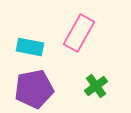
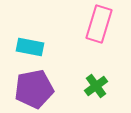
pink rectangle: moved 20 px right, 9 px up; rotated 12 degrees counterclockwise
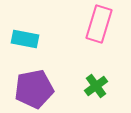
cyan rectangle: moved 5 px left, 8 px up
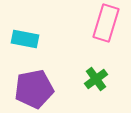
pink rectangle: moved 7 px right, 1 px up
green cross: moved 7 px up
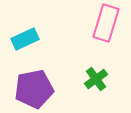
cyan rectangle: rotated 36 degrees counterclockwise
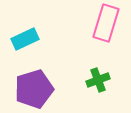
green cross: moved 2 px right, 1 px down; rotated 15 degrees clockwise
purple pentagon: rotated 6 degrees counterclockwise
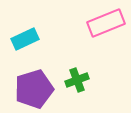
pink rectangle: rotated 51 degrees clockwise
green cross: moved 21 px left
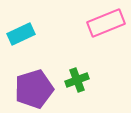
cyan rectangle: moved 4 px left, 5 px up
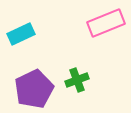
purple pentagon: rotated 9 degrees counterclockwise
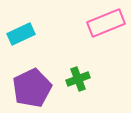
green cross: moved 1 px right, 1 px up
purple pentagon: moved 2 px left, 1 px up
